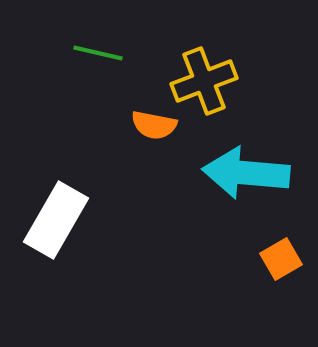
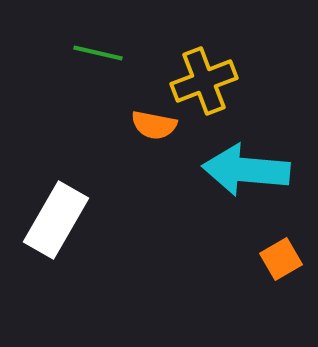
cyan arrow: moved 3 px up
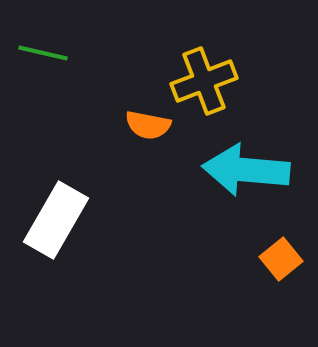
green line: moved 55 px left
orange semicircle: moved 6 px left
orange square: rotated 9 degrees counterclockwise
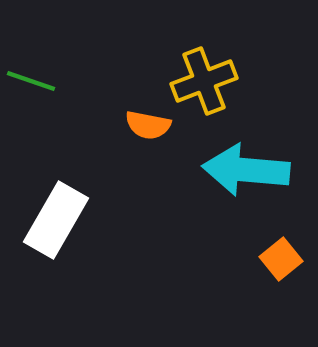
green line: moved 12 px left, 28 px down; rotated 6 degrees clockwise
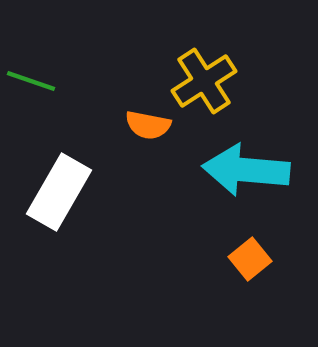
yellow cross: rotated 12 degrees counterclockwise
white rectangle: moved 3 px right, 28 px up
orange square: moved 31 px left
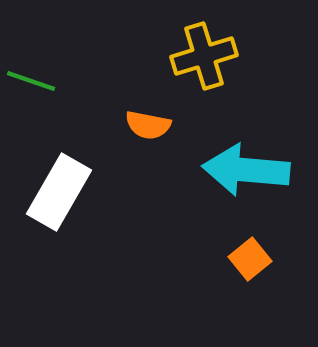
yellow cross: moved 25 px up; rotated 16 degrees clockwise
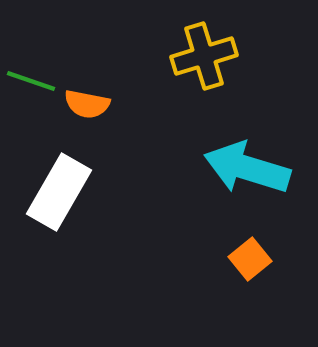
orange semicircle: moved 61 px left, 21 px up
cyan arrow: moved 1 px right, 2 px up; rotated 12 degrees clockwise
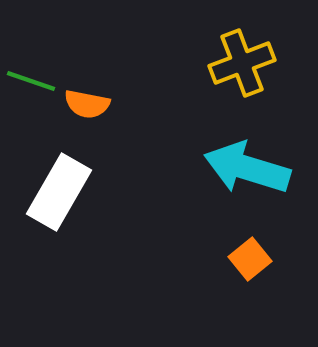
yellow cross: moved 38 px right, 7 px down; rotated 4 degrees counterclockwise
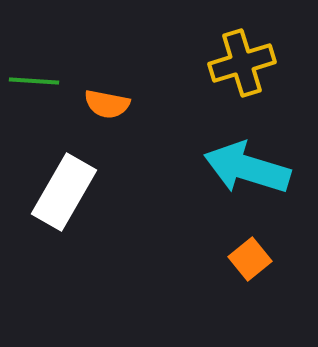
yellow cross: rotated 4 degrees clockwise
green line: moved 3 px right; rotated 15 degrees counterclockwise
orange semicircle: moved 20 px right
white rectangle: moved 5 px right
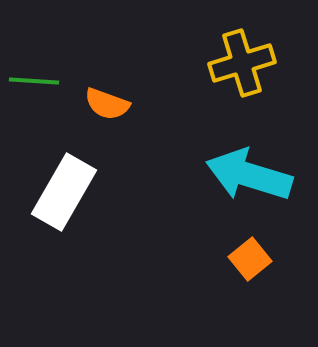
orange semicircle: rotated 9 degrees clockwise
cyan arrow: moved 2 px right, 7 px down
